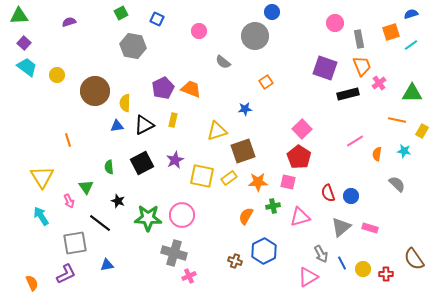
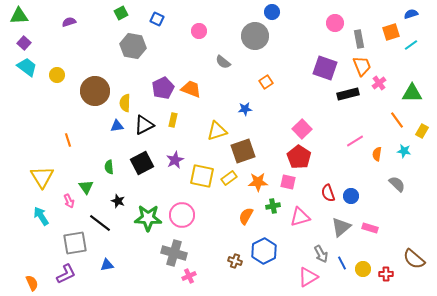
orange line at (397, 120): rotated 42 degrees clockwise
brown semicircle at (414, 259): rotated 15 degrees counterclockwise
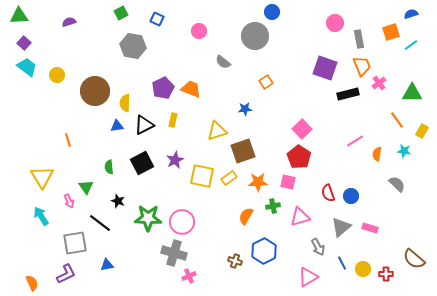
pink circle at (182, 215): moved 7 px down
gray arrow at (321, 254): moved 3 px left, 7 px up
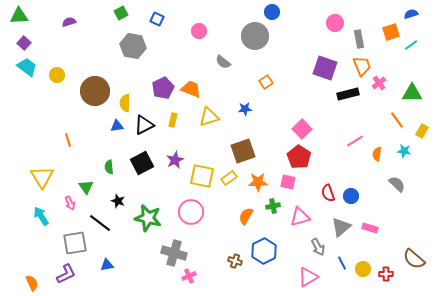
yellow triangle at (217, 131): moved 8 px left, 14 px up
pink arrow at (69, 201): moved 1 px right, 2 px down
green star at (148, 218): rotated 12 degrees clockwise
pink circle at (182, 222): moved 9 px right, 10 px up
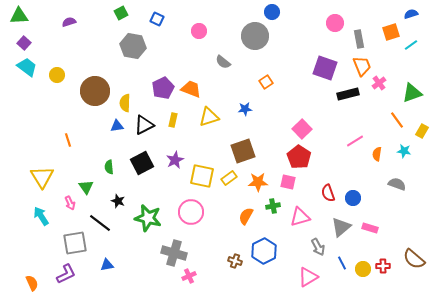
green triangle at (412, 93): rotated 20 degrees counterclockwise
gray semicircle at (397, 184): rotated 24 degrees counterclockwise
blue circle at (351, 196): moved 2 px right, 2 px down
red cross at (386, 274): moved 3 px left, 8 px up
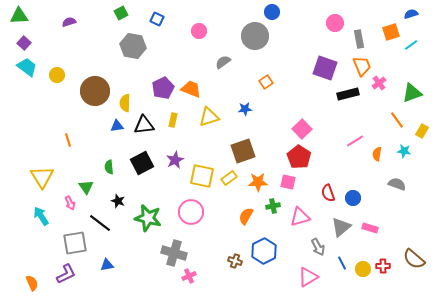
gray semicircle at (223, 62): rotated 105 degrees clockwise
black triangle at (144, 125): rotated 20 degrees clockwise
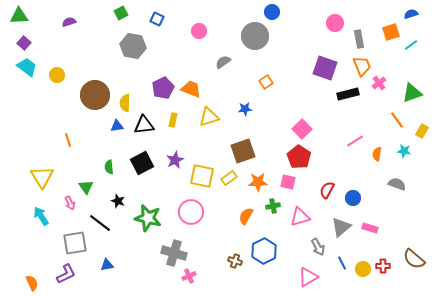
brown circle at (95, 91): moved 4 px down
red semicircle at (328, 193): moved 1 px left, 3 px up; rotated 48 degrees clockwise
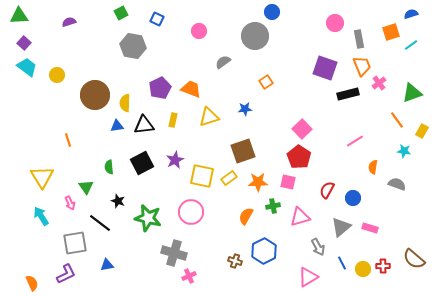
purple pentagon at (163, 88): moved 3 px left
orange semicircle at (377, 154): moved 4 px left, 13 px down
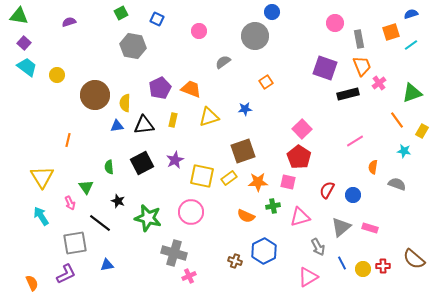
green triangle at (19, 16): rotated 12 degrees clockwise
orange line at (68, 140): rotated 32 degrees clockwise
blue circle at (353, 198): moved 3 px up
orange semicircle at (246, 216): rotated 96 degrees counterclockwise
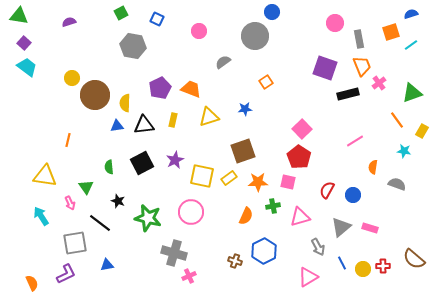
yellow circle at (57, 75): moved 15 px right, 3 px down
yellow triangle at (42, 177): moved 3 px right, 1 px up; rotated 50 degrees counterclockwise
orange semicircle at (246, 216): rotated 90 degrees counterclockwise
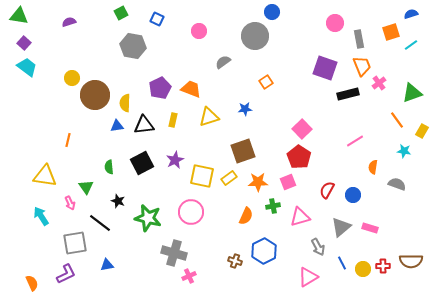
pink square at (288, 182): rotated 35 degrees counterclockwise
brown semicircle at (414, 259): moved 3 px left, 2 px down; rotated 40 degrees counterclockwise
